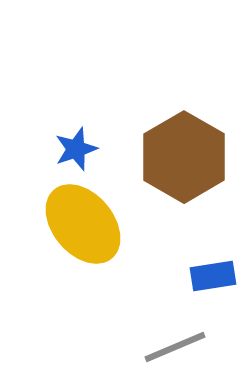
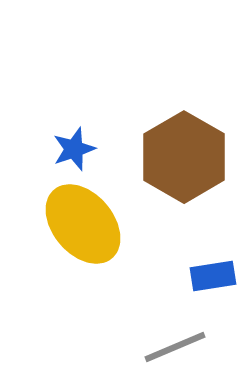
blue star: moved 2 px left
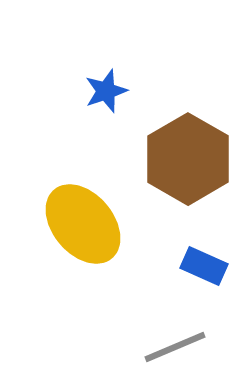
blue star: moved 32 px right, 58 px up
brown hexagon: moved 4 px right, 2 px down
blue rectangle: moved 9 px left, 10 px up; rotated 33 degrees clockwise
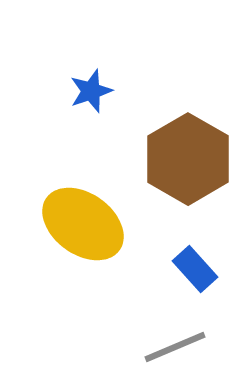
blue star: moved 15 px left
yellow ellipse: rotated 14 degrees counterclockwise
blue rectangle: moved 9 px left, 3 px down; rotated 24 degrees clockwise
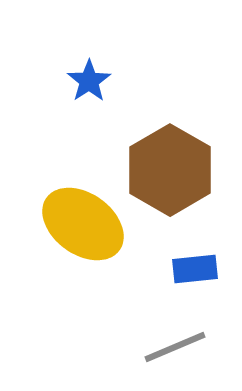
blue star: moved 2 px left, 10 px up; rotated 15 degrees counterclockwise
brown hexagon: moved 18 px left, 11 px down
blue rectangle: rotated 54 degrees counterclockwise
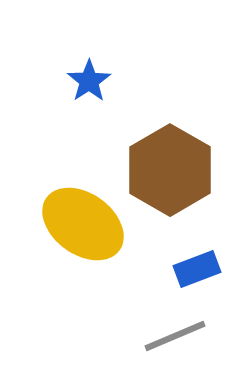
blue rectangle: moved 2 px right; rotated 15 degrees counterclockwise
gray line: moved 11 px up
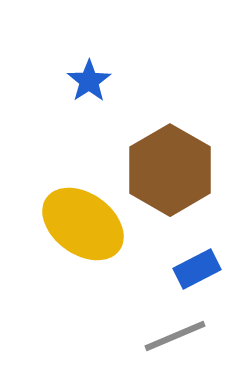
blue rectangle: rotated 6 degrees counterclockwise
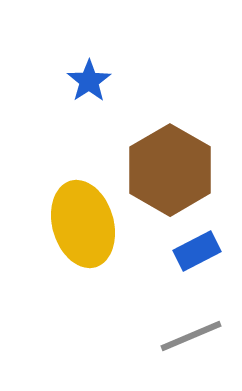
yellow ellipse: rotated 38 degrees clockwise
blue rectangle: moved 18 px up
gray line: moved 16 px right
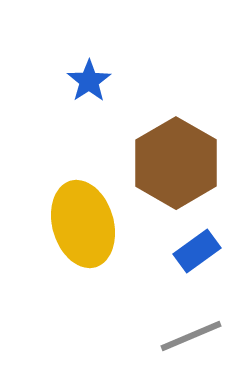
brown hexagon: moved 6 px right, 7 px up
blue rectangle: rotated 9 degrees counterclockwise
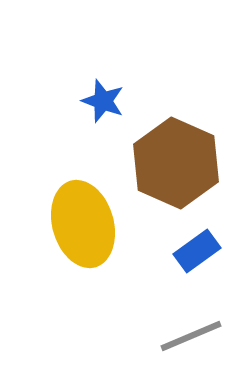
blue star: moved 14 px right, 20 px down; rotated 18 degrees counterclockwise
brown hexagon: rotated 6 degrees counterclockwise
